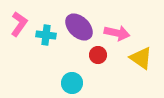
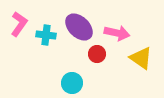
red circle: moved 1 px left, 1 px up
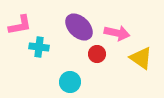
pink L-shape: moved 1 px right, 1 px down; rotated 45 degrees clockwise
cyan cross: moved 7 px left, 12 px down
cyan circle: moved 2 px left, 1 px up
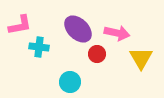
purple ellipse: moved 1 px left, 2 px down
yellow triangle: rotated 25 degrees clockwise
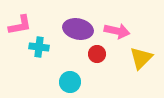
purple ellipse: rotated 32 degrees counterclockwise
pink arrow: moved 2 px up
yellow triangle: rotated 15 degrees clockwise
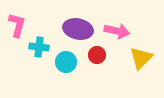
pink L-shape: moved 3 px left; rotated 65 degrees counterclockwise
red circle: moved 1 px down
cyan circle: moved 4 px left, 20 px up
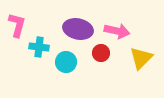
red circle: moved 4 px right, 2 px up
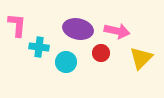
pink L-shape: rotated 10 degrees counterclockwise
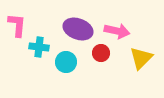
purple ellipse: rotated 8 degrees clockwise
